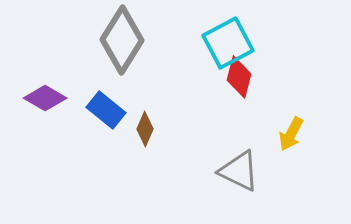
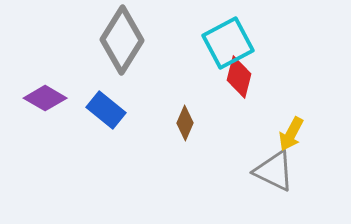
brown diamond: moved 40 px right, 6 px up
gray triangle: moved 35 px right
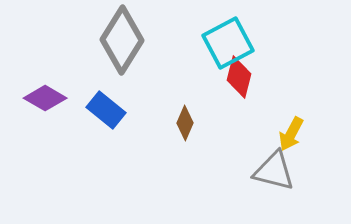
gray triangle: rotated 12 degrees counterclockwise
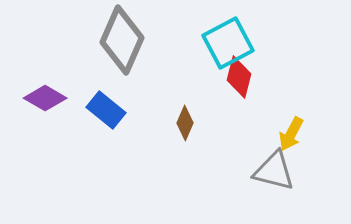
gray diamond: rotated 8 degrees counterclockwise
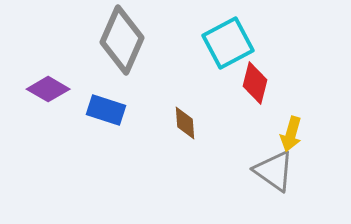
red diamond: moved 16 px right, 6 px down
purple diamond: moved 3 px right, 9 px up
blue rectangle: rotated 21 degrees counterclockwise
brown diamond: rotated 28 degrees counterclockwise
yellow arrow: rotated 12 degrees counterclockwise
gray triangle: rotated 21 degrees clockwise
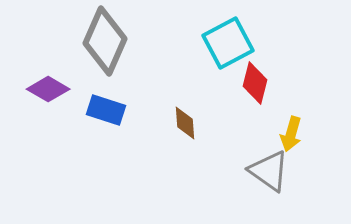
gray diamond: moved 17 px left, 1 px down
gray triangle: moved 5 px left
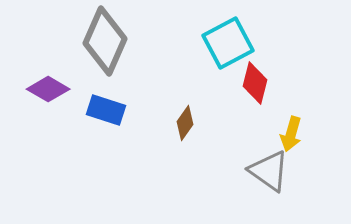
brown diamond: rotated 40 degrees clockwise
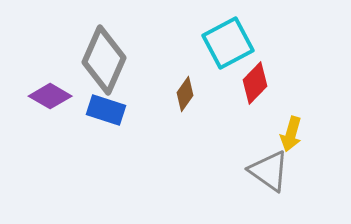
gray diamond: moved 1 px left, 19 px down
red diamond: rotated 30 degrees clockwise
purple diamond: moved 2 px right, 7 px down
brown diamond: moved 29 px up
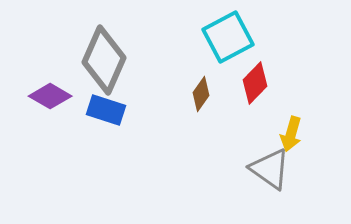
cyan square: moved 6 px up
brown diamond: moved 16 px right
gray triangle: moved 1 px right, 2 px up
